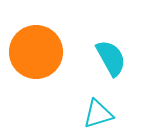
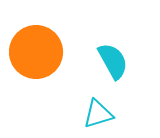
cyan semicircle: moved 2 px right, 3 px down
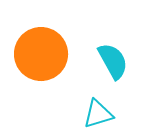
orange circle: moved 5 px right, 2 px down
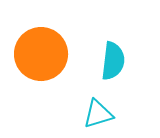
cyan semicircle: rotated 36 degrees clockwise
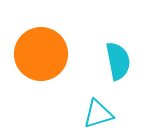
cyan semicircle: moved 5 px right; rotated 18 degrees counterclockwise
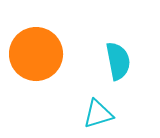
orange circle: moved 5 px left
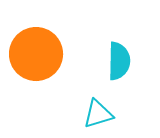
cyan semicircle: moved 1 px right; rotated 12 degrees clockwise
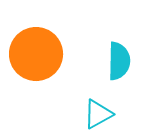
cyan triangle: rotated 12 degrees counterclockwise
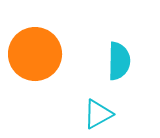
orange circle: moved 1 px left
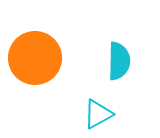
orange circle: moved 4 px down
